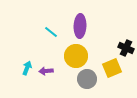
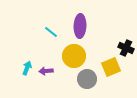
yellow circle: moved 2 px left
yellow square: moved 1 px left, 1 px up
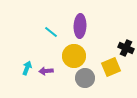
gray circle: moved 2 px left, 1 px up
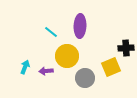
black cross: rotated 28 degrees counterclockwise
yellow circle: moved 7 px left
cyan arrow: moved 2 px left, 1 px up
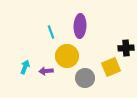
cyan line: rotated 32 degrees clockwise
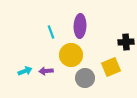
black cross: moved 6 px up
yellow circle: moved 4 px right, 1 px up
cyan arrow: moved 4 px down; rotated 48 degrees clockwise
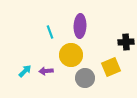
cyan line: moved 1 px left
cyan arrow: rotated 24 degrees counterclockwise
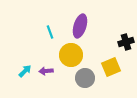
purple ellipse: rotated 15 degrees clockwise
black cross: rotated 14 degrees counterclockwise
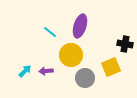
cyan line: rotated 32 degrees counterclockwise
black cross: moved 1 px left, 2 px down; rotated 28 degrees clockwise
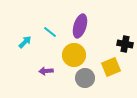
yellow circle: moved 3 px right
cyan arrow: moved 29 px up
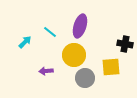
yellow square: rotated 18 degrees clockwise
